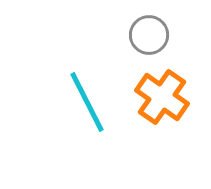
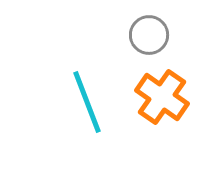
cyan line: rotated 6 degrees clockwise
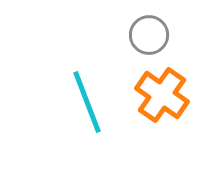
orange cross: moved 2 px up
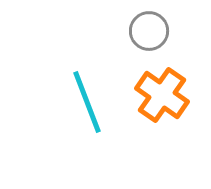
gray circle: moved 4 px up
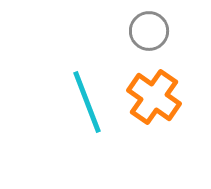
orange cross: moved 8 px left, 2 px down
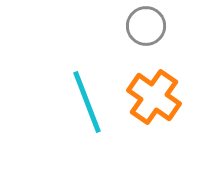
gray circle: moved 3 px left, 5 px up
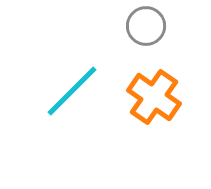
cyan line: moved 15 px left, 11 px up; rotated 66 degrees clockwise
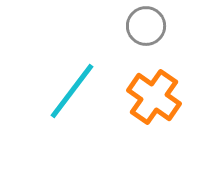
cyan line: rotated 8 degrees counterclockwise
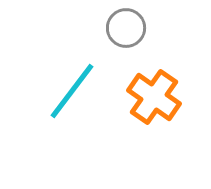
gray circle: moved 20 px left, 2 px down
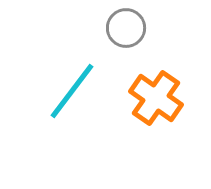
orange cross: moved 2 px right, 1 px down
